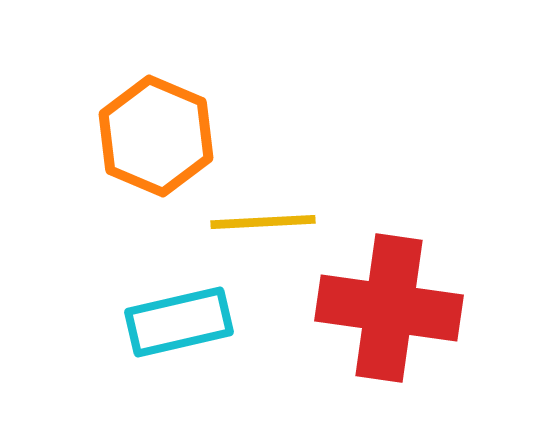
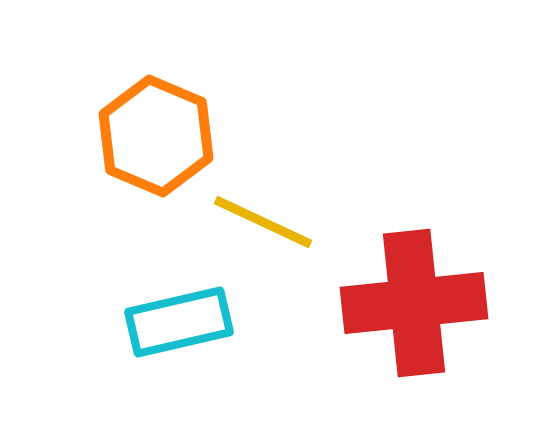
yellow line: rotated 28 degrees clockwise
red cross: moved 25 px right, 5 px up; rotated 14 degrees counterclockwise
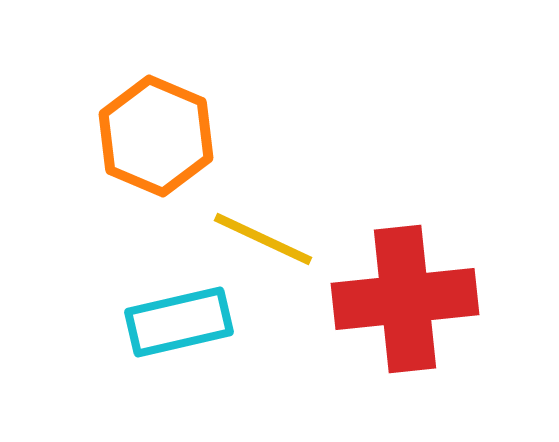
yellow line: moved 17 px down
red cross: moved 9 px left, 4 px up
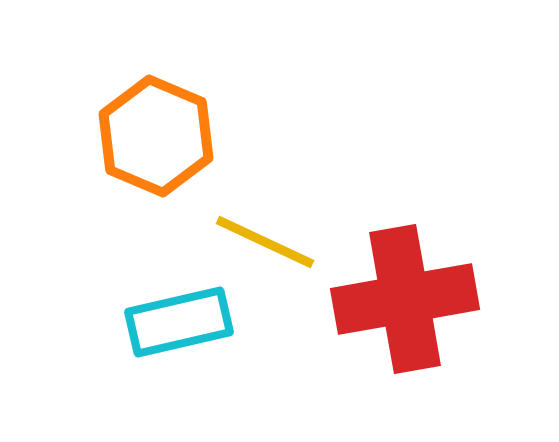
yellow line: moved 2 px right, 3 px down
red cross: rotated 4 degrees counterclockwise
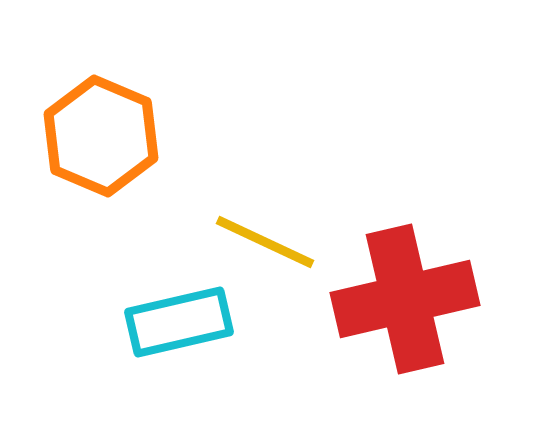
orange hexagon: moved 55 px left
red cross: rotated 3 degrees counterclockwise
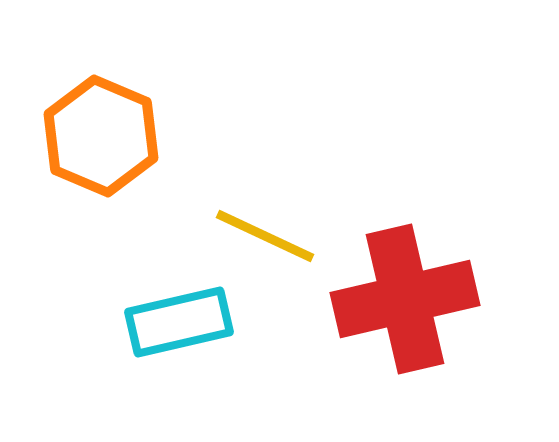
yellow line: moved 6 px up
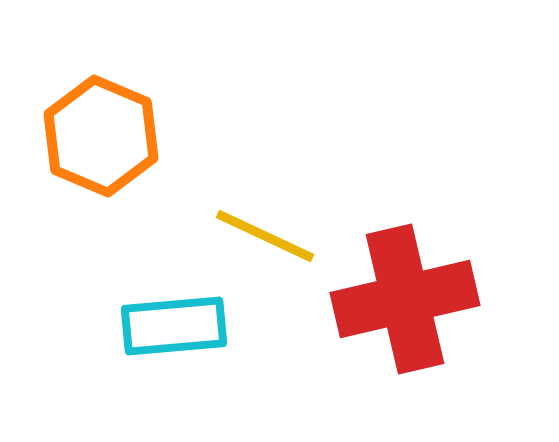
cyan rectangle: moved 5 px left, 4 px down; rotated 8 degrees clockwise
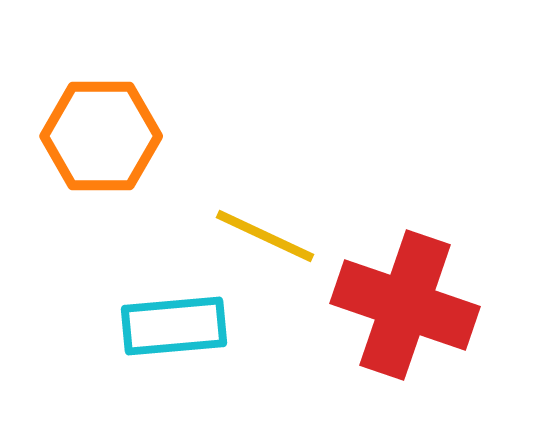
orange hexagon: rotated 23 degrees counterclockwise
red cross: moved 6 px down; rotated 32 degrees clockwise
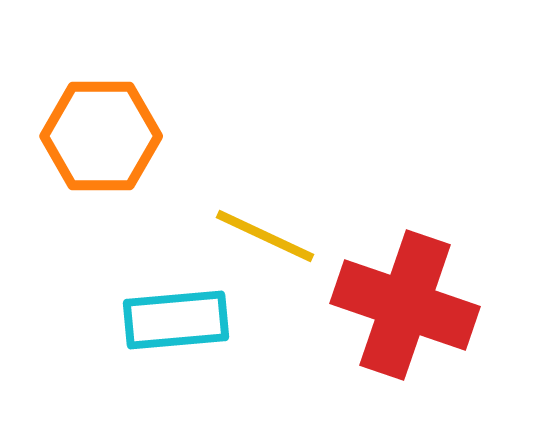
cyan rectangle: moved 2 px right, 6 px up
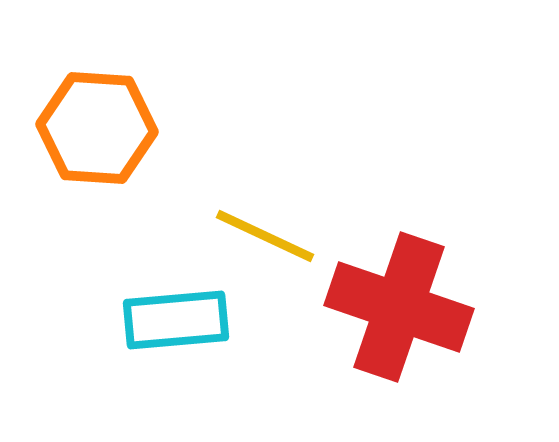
orange hexagon: moved 4 px left, 8 px up; rotated 4 degrees clockwise
red cross: moved 6 px left, 2 px down
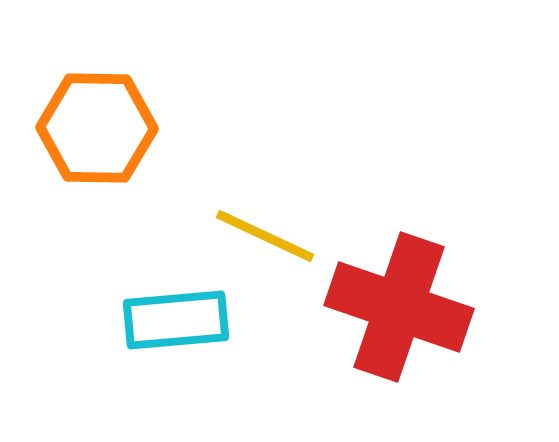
orange hexagon: rotated 3 degrees counterclockwise
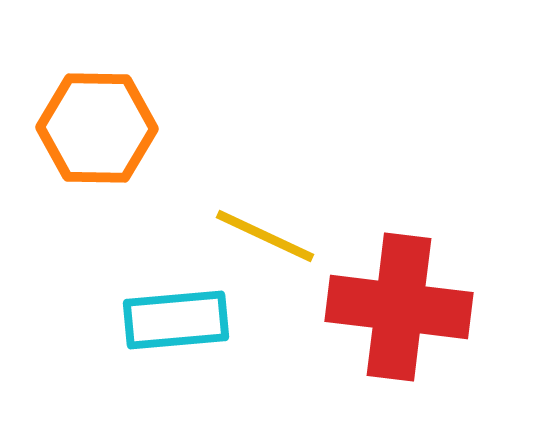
red cross: rotated 12 degrees counterclockwise
